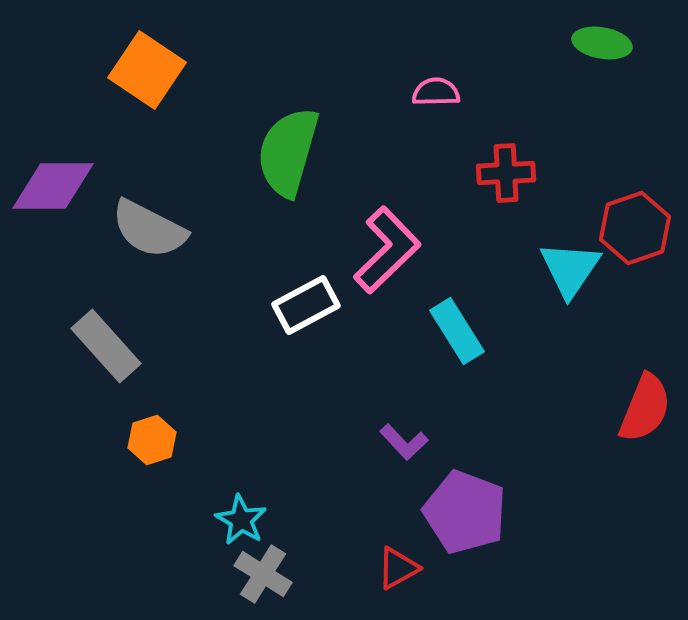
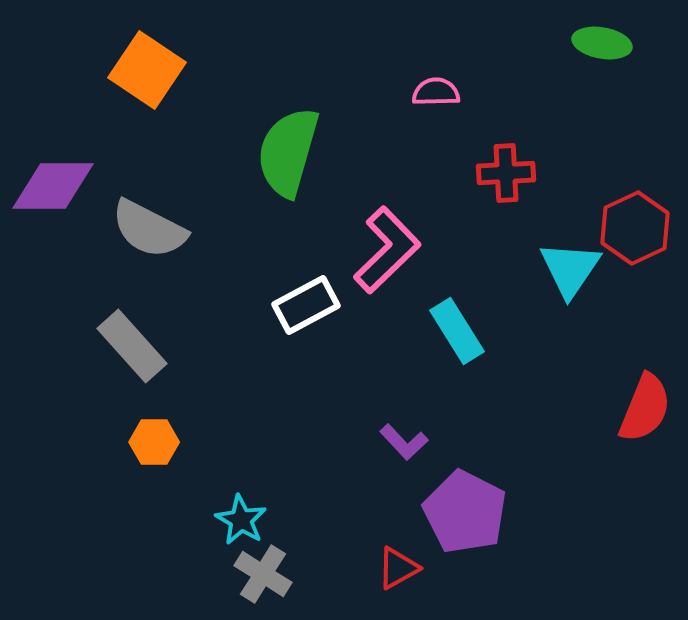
red hexagon: rotated 6 degrees counterclockwise
gray rectangle: moved 26 px right
orange hexagon: moved 2 px right, 2 px down; rotated 18 degrees clockwise
purple pentagon: rotated 6 degrees clockwise
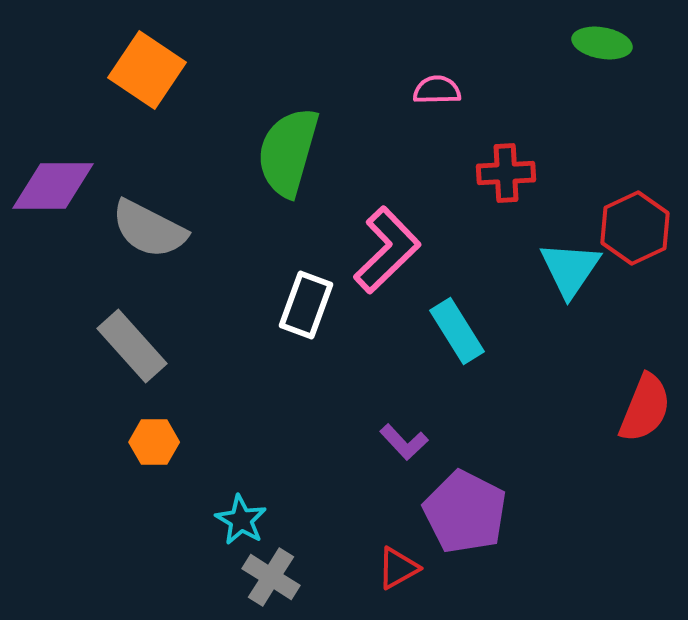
pink semicircle: moved 1 px right, 2 px up
white rectangle: rotated 42 degrees counterclockwise
gray cross: moved 8 px right, 3 px down
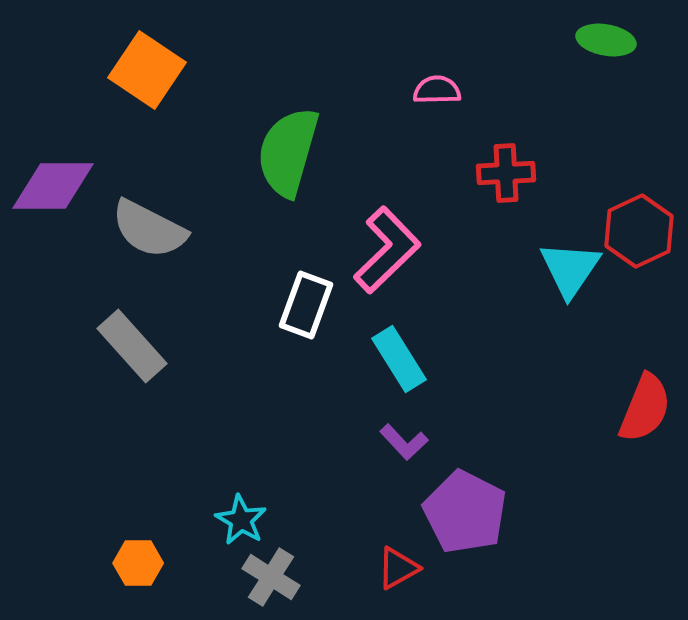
green ellipse: moved 4 px right, 3 px up
red hexagon: moved 4 px right, 3 px down
cyan rectangle: moved 58 px left, 28 px down
orange hexagon: moved 16 px left, 121 px down
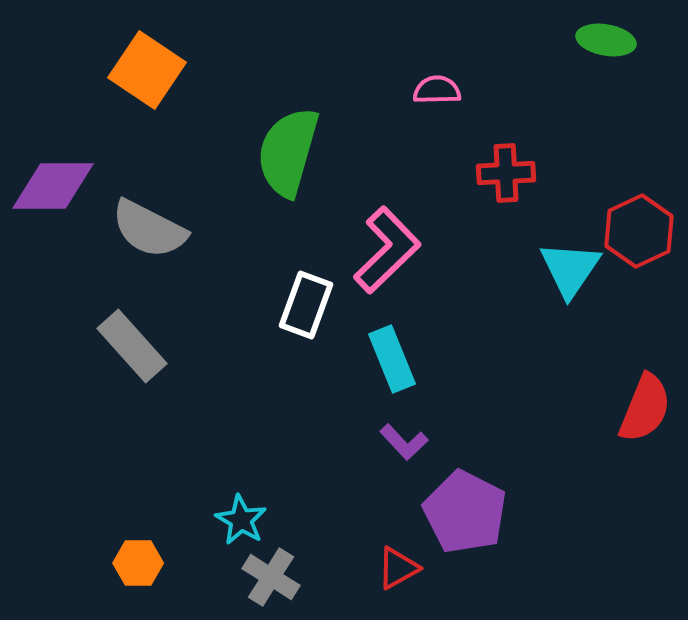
cyan rectangle: moved 7 px left; rotated 10 degrees clockwise
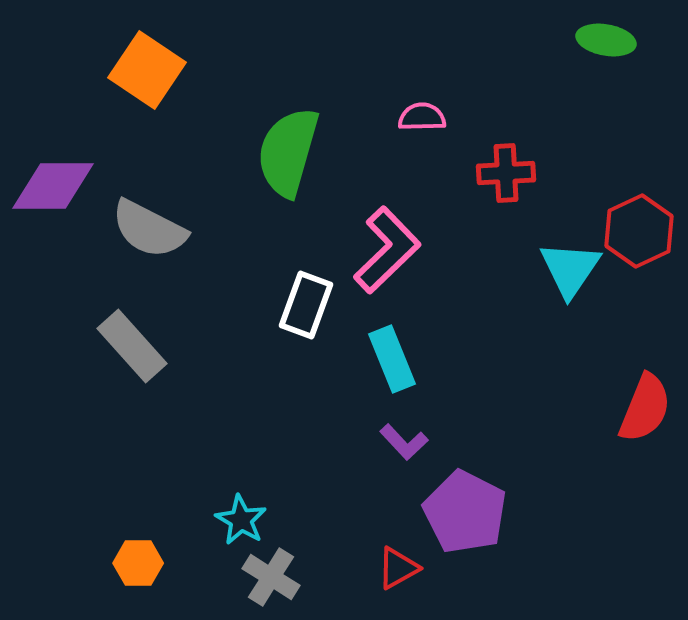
pink semicircle: moved 15 px left, 27 px down
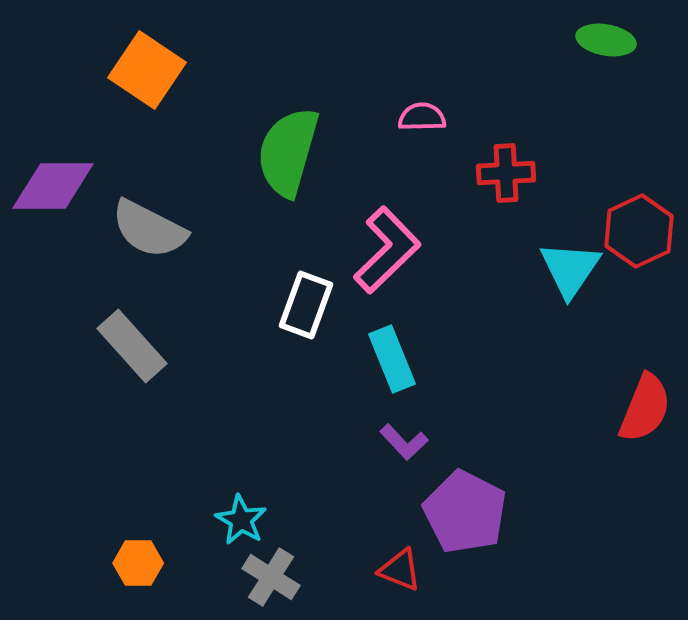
red triangle: moved 2 px right, 2 px down; rotated 51 degrees clockwise
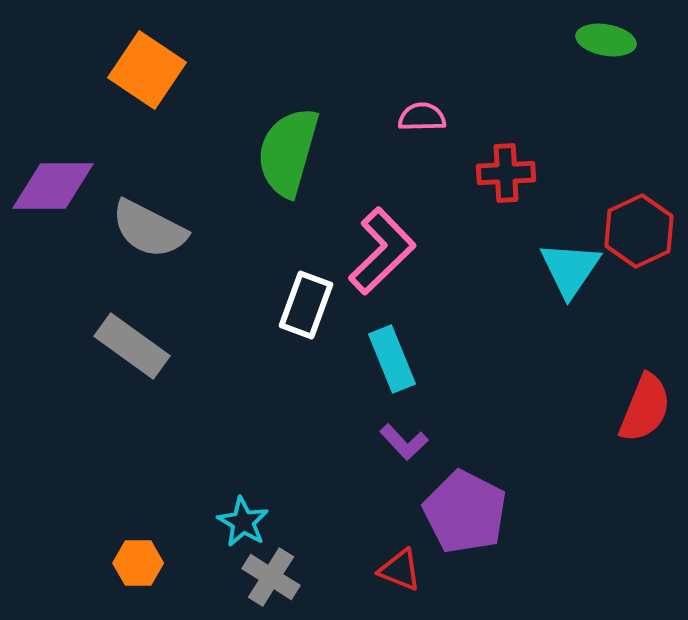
pink L-shape: moved 5 px left, 1 px down
gray rectangle: rotated 12 degrees counterclockwise
cyan star: moved 2 px right, 2 px down
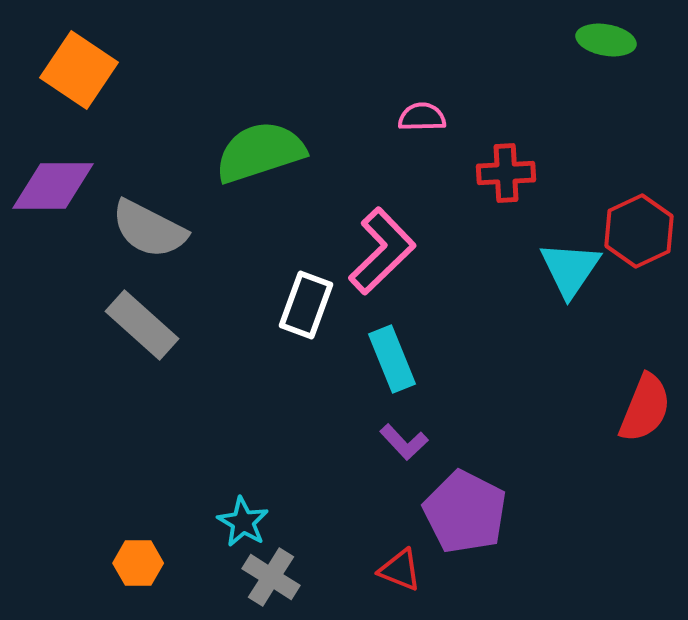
orange square: moved 68 px left
green semicircle: moved 28 px left; rotated 56 degrees clockwise
gray rectangle: moved 10 px right, 21 px up; rotated 6 degrees clockwise
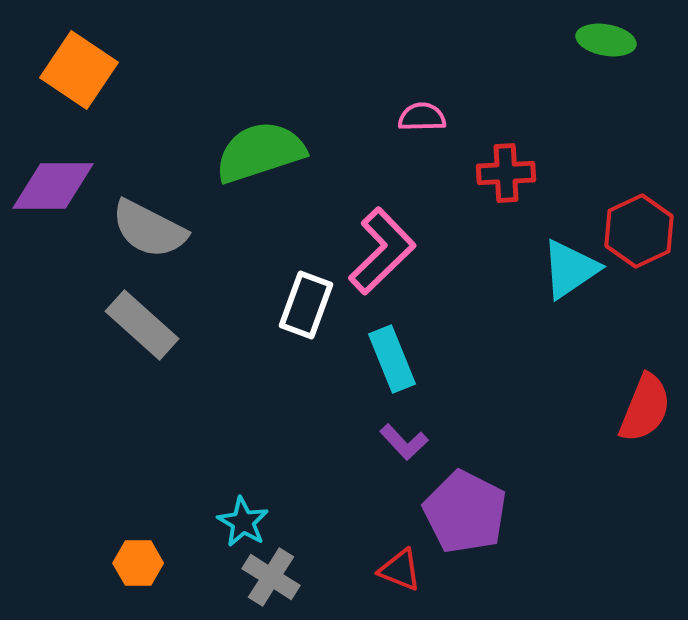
cyan triangle: rotated 22 degrees clockwise
